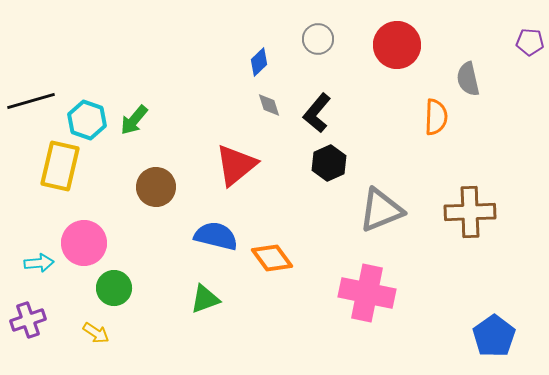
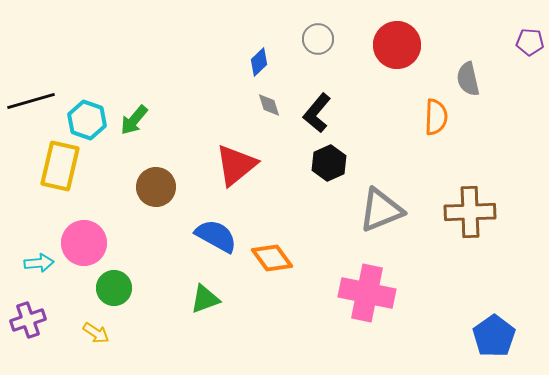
blue semicircle: rotated 15 degrees clockwise
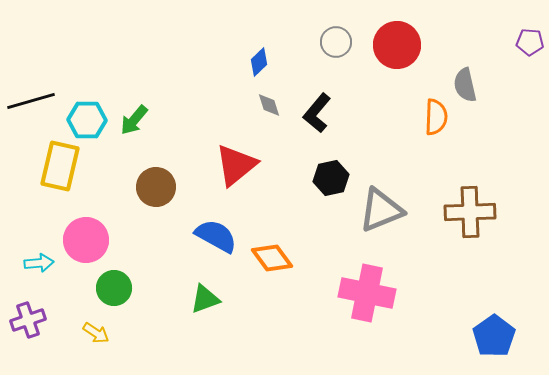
gray circle: moved 18 px right, 3 px down
gray semicircle: moved 3 px left, 6 px down
cyan hexagon: rotated 18 degrees counterclockwise
black hexagon: moved 2 px right, 15 px down; rotated 12 degrees clockwise
pink circle: moved 2 px right, 3 px up
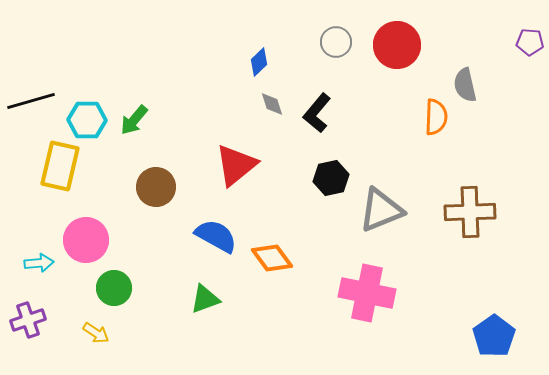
gray diamond: moved 3 px right, 1 px up
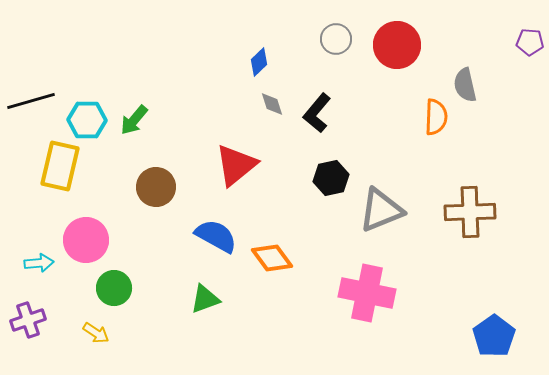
gray circle: moved 3 px up
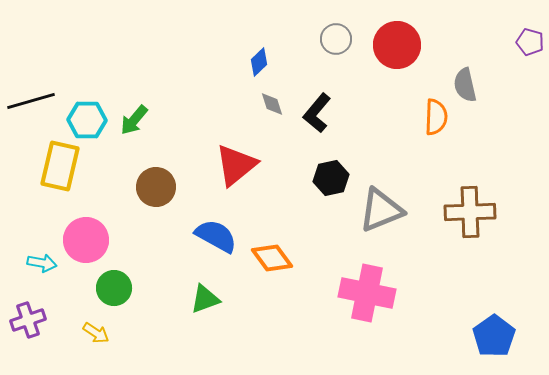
purple pentagon: rotated 12 degrees clockwise
cyan arrow: moved 3 px right; rotated 16 degrees clockwise
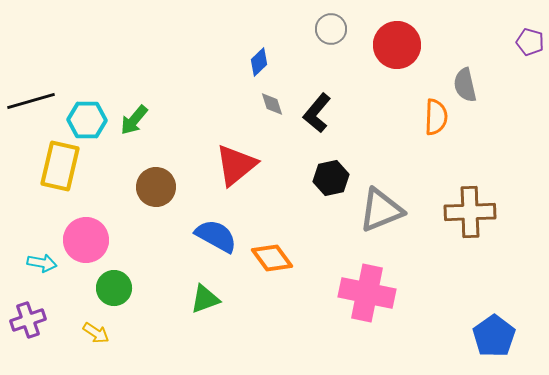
gray circle: moved 5 px left, 10 px up
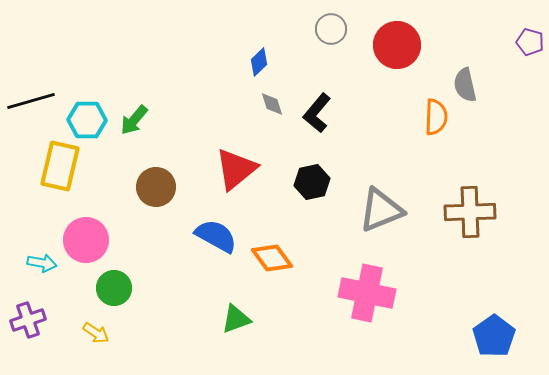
red triangle: moved 4 px down
black hexagon: moved 19 px left, 4 px down
green triangle: moved 31 px right, 20 px down
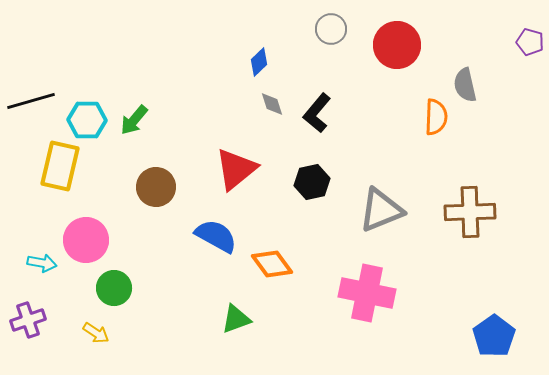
orange diamond: moved 6 px down
